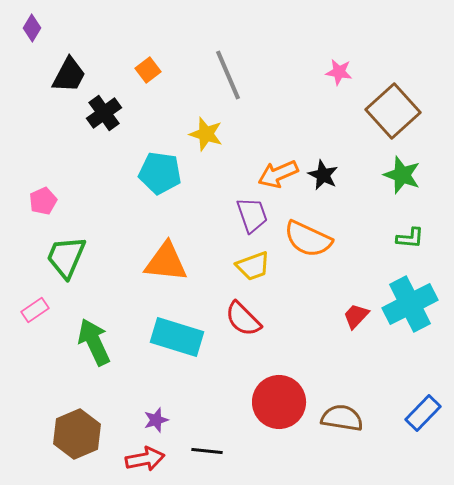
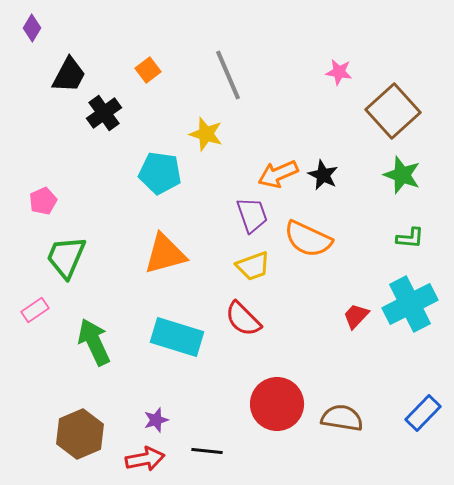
orange triangle: moved 1 px left, 8 px up; rotated 21 degrees counterclockwise
red circle: moved 2 px left, 2 px down
brown hexagon: moved 3 px right
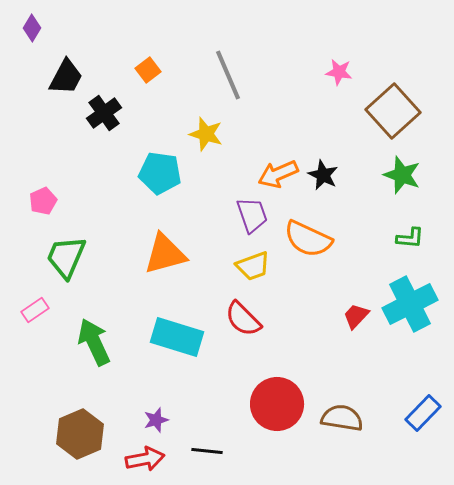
black trapezoid: moved 3 px left, 2 px down
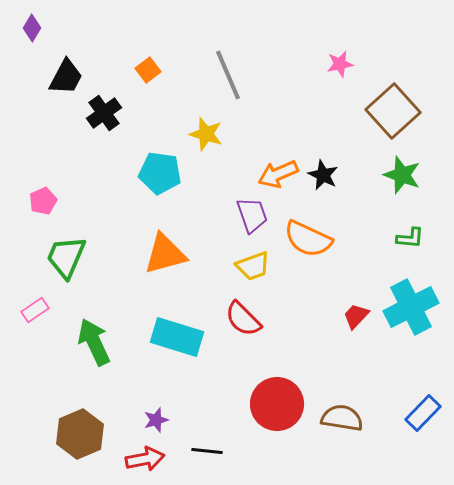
pink star: moved 1 px right, 8 px up; rotated 20 degrees counterclockwise
cyan cross: moved 1 px right, 3 px down
